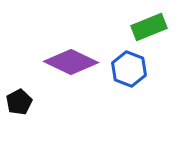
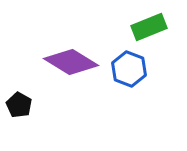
purple diamond: rotated 6 degrees clockwise
black pentagon: moved 3 px down; rotated 15 degrees counterclockwise
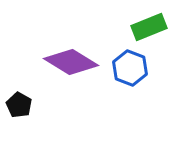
blue hexagon: moved 1 px right, 1 px up
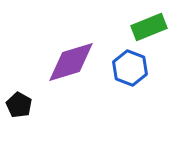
purple diamond: rotated 48 degrees counterclockwise
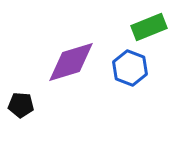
black pentagon: moved 2 px right; rotated 25 degrees counterclockwise
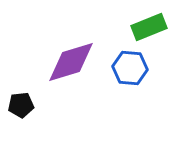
blue hexagon: rotated 16 degrees counterclockwise
black pentagon: rotated 10 degrees counterclockwise
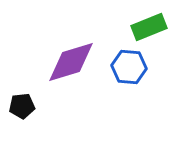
blue hexagon: moved 1 px left, 1 px up
black pentagon: moved 1 px right, 1 px down
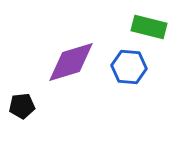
green rectangle: rotated 36 degrees clockwise
